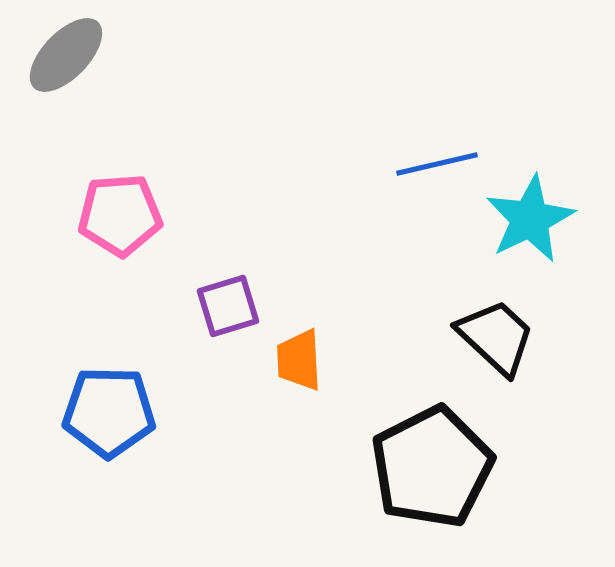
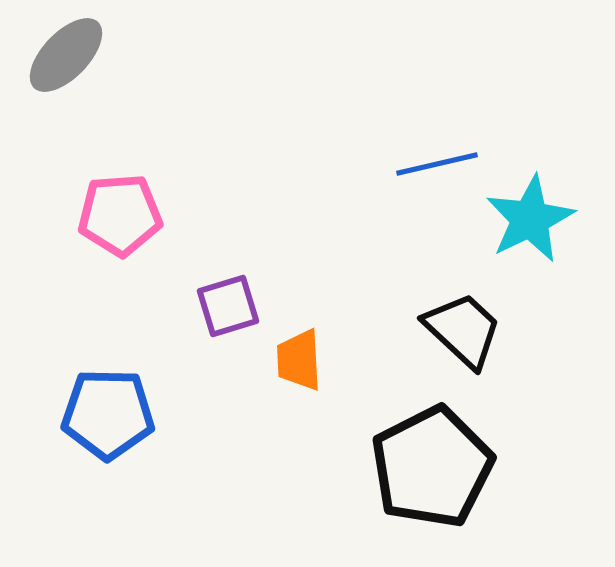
black trapezoid: moved 33 px left, 7 px up
blue pentagon: moved 1 px left, 2 px down
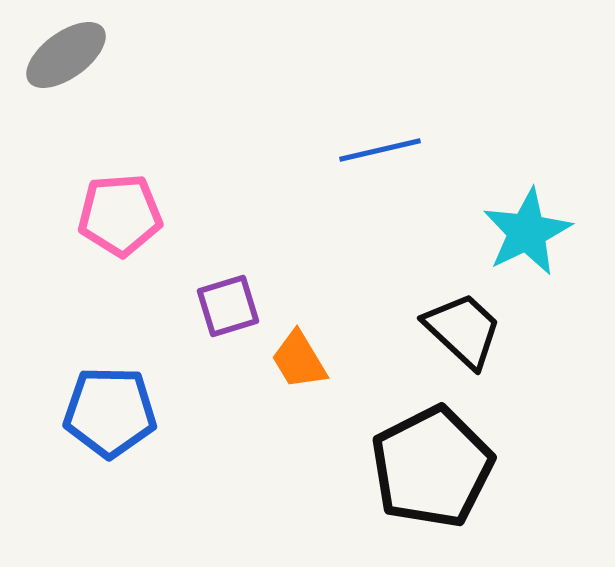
gray ellipse: rotated 10 degrees clockwise
blue line: moved 57 px left, 14 px up
cyan star: moved 3 px left, 13 px down
orange trapezoid: rotated 28 degrees counterclockwise
blue pentagon: moved 2 px right, 2 px up
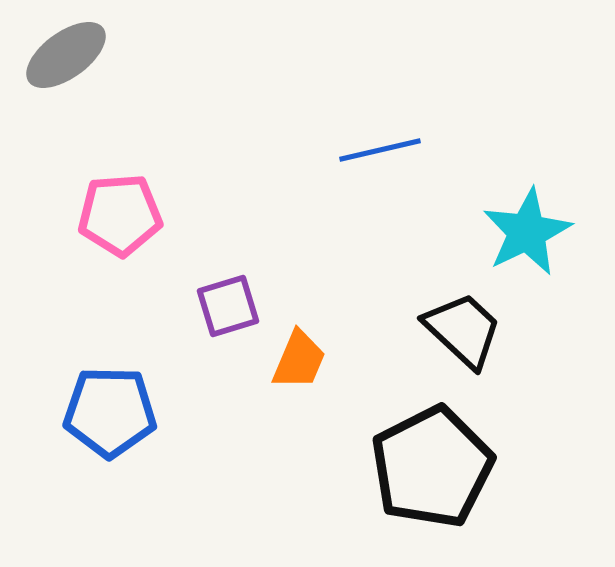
orange trapezoid: rotated 126 degrees counterclockwise
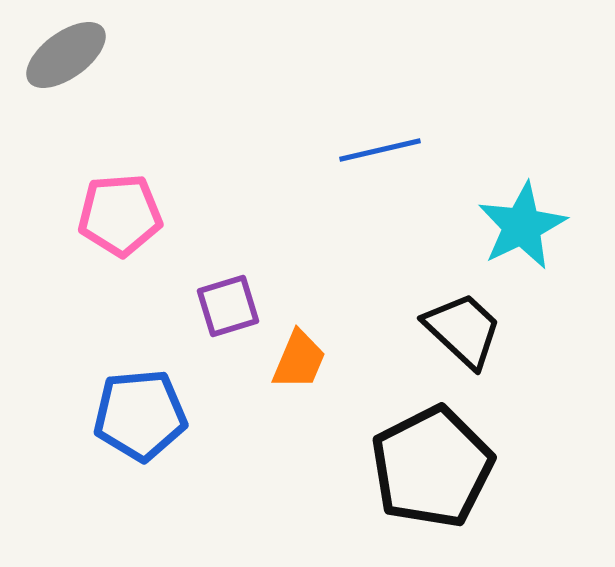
cyan star: moved 5 px left, 6 px up
blue pentagon: moved 30 px right, 3 px down; rotated 6 degrees counterclockwise
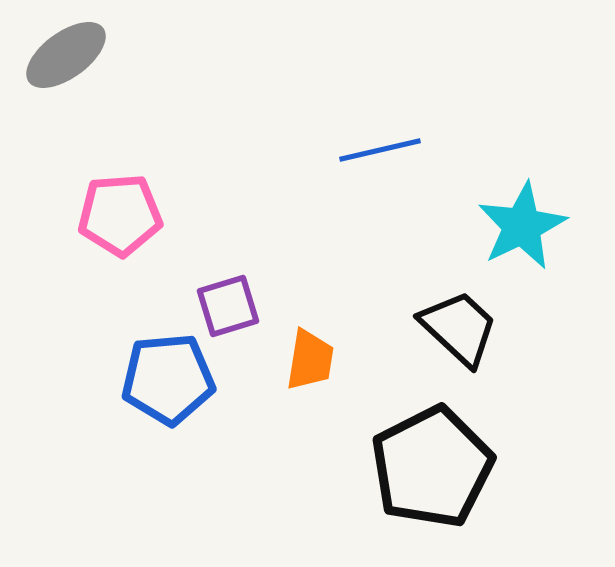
black trapezoid: moved 4 px left, 2 px up
orange trapezoid: moved 11 px right; rotated 14 degrees counterclockwise
blue pentagon: moved 28 px right, 36 px up
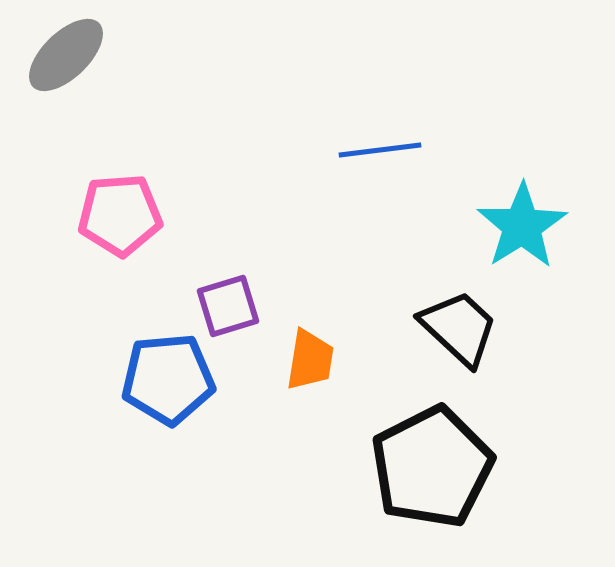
gray ellipse: rotated 8 degrees counterclockwise
blue line: rotated 6 degrees clockwise
cyan star: rotated 6 degrees counterclockwise
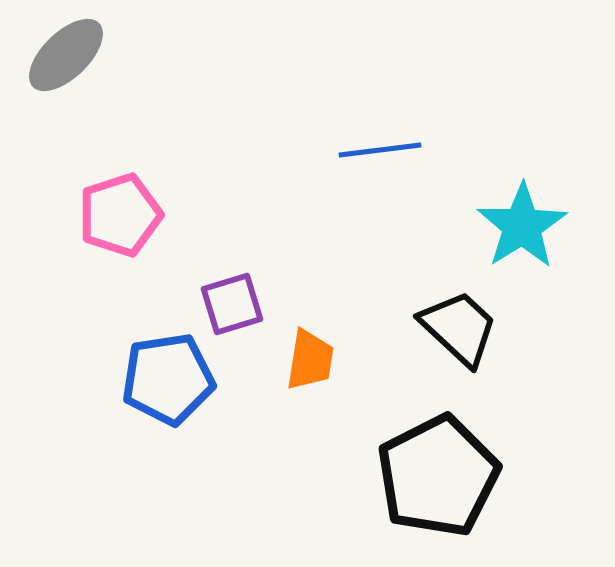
pink pentagon: rotated 14 degrees counterclockwise
purple square: moved 4 px right, 2 px up
blue pentagon: rotated 4 degrees counterclockwise
black pentagon: moved 6 px right, 9 px down
